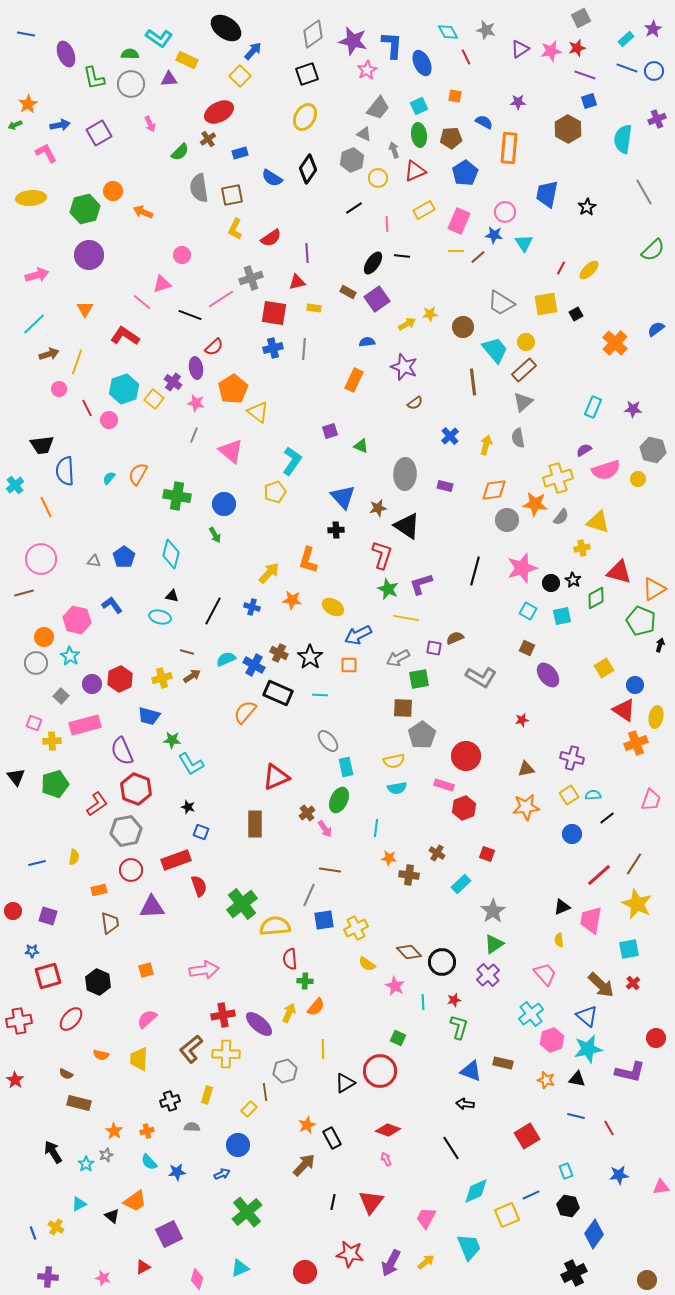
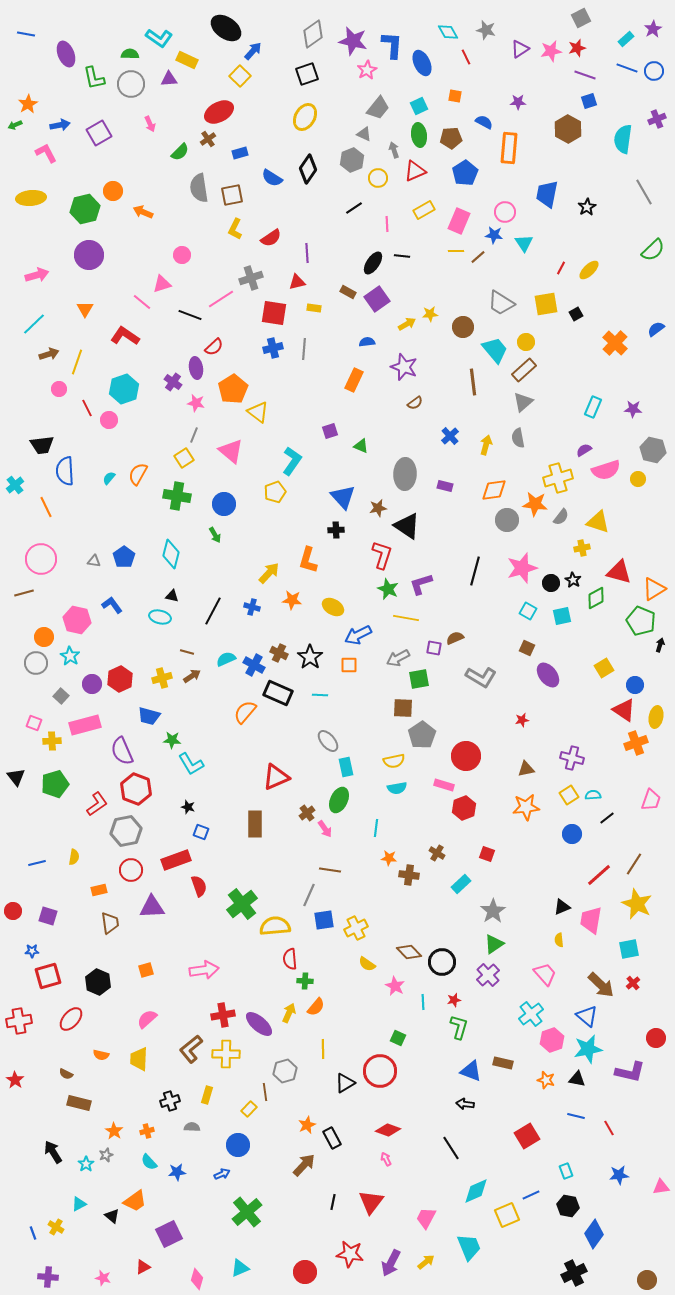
yellow square at (154, 399): moved 30 px right, 59 px down; rotated 18 degrees clockwise
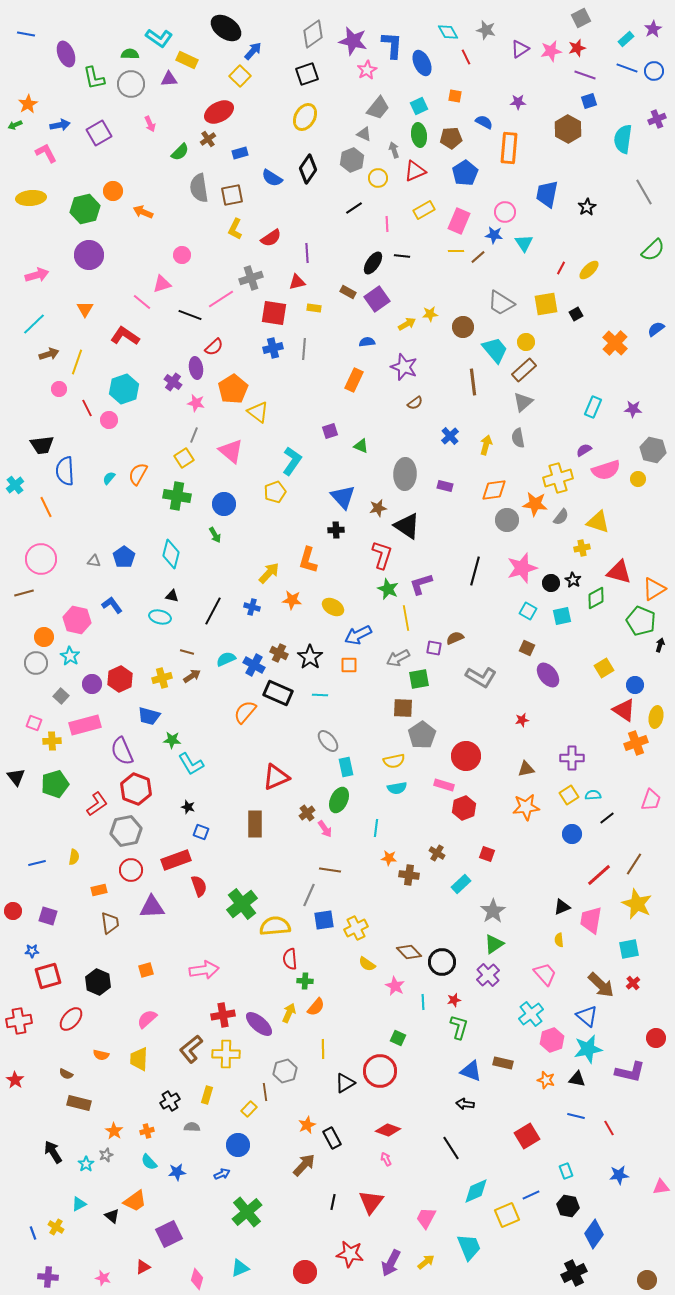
yellow line at (406, 618): rotated 70 degrees clockwise
purple cross at (572, 758): rotated 15 degrees counterclockwise
black cross at (170, 1101): rotated 12 degrees counterclockwise
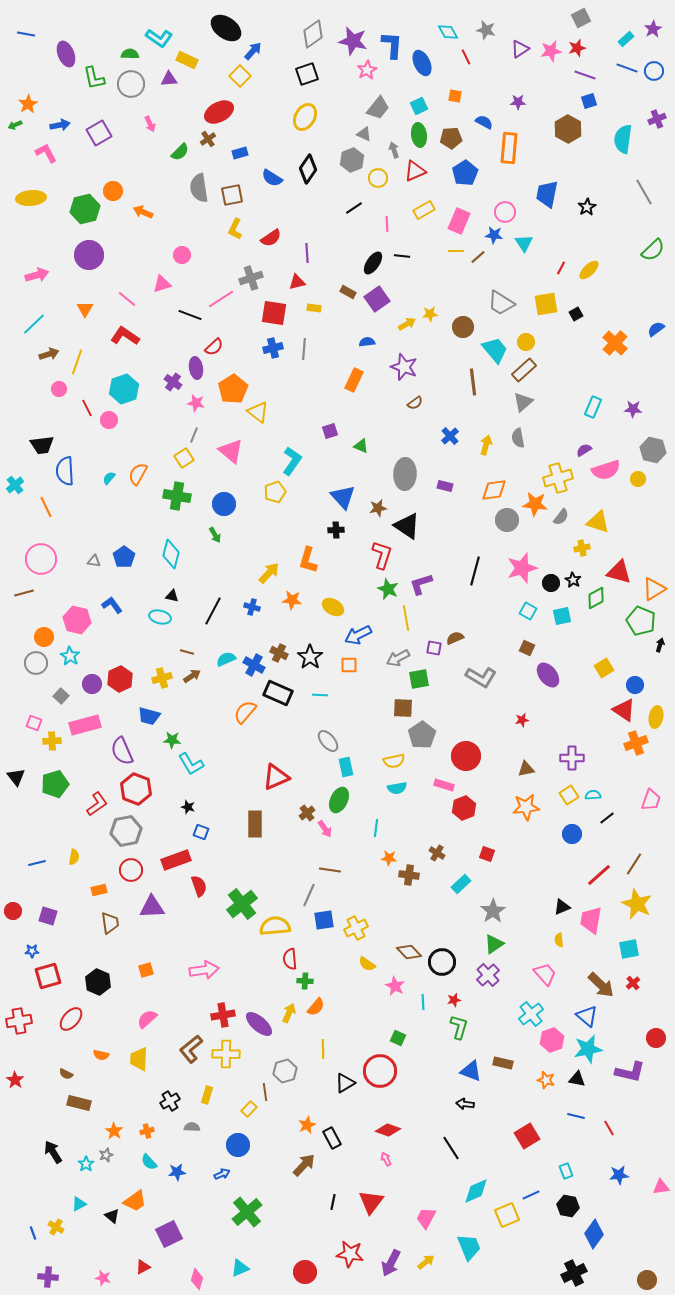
pink line at (142, 302): moved 15 px left, 3 px up
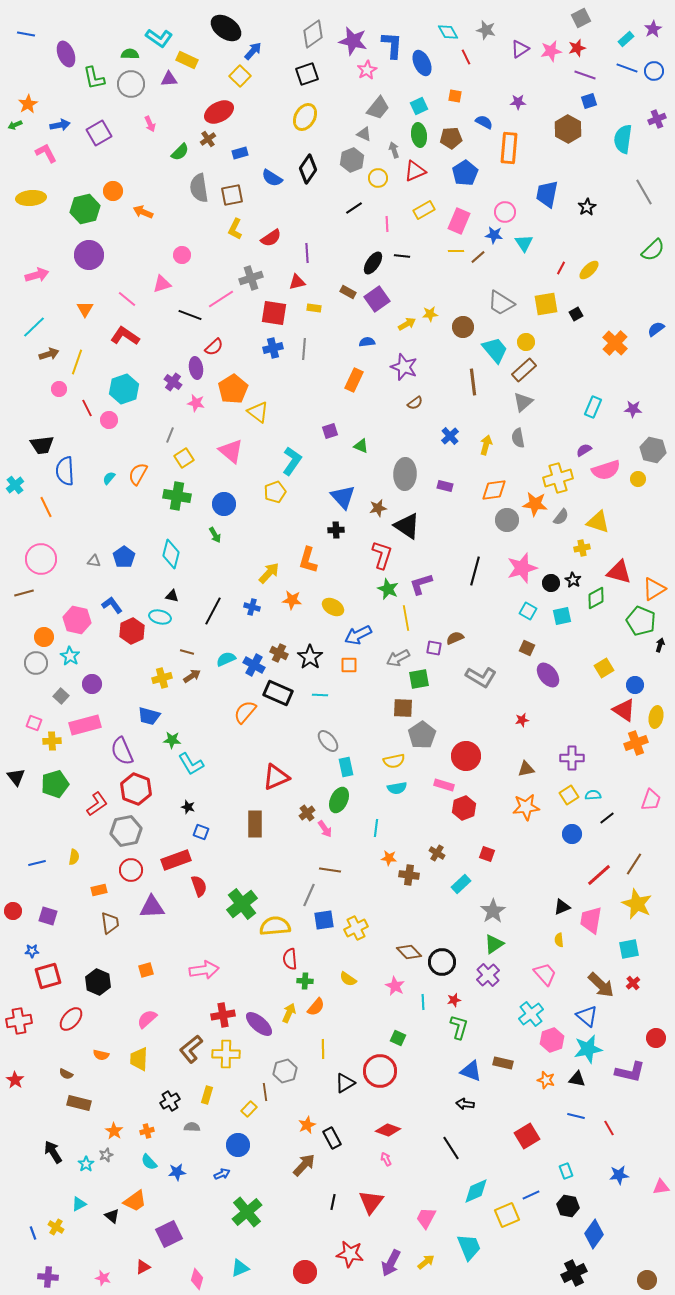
cyan line at (34, 324): moved 3 px down
gray line at (194, 435): moved 24 px left
red hexagon at (120, 679): moved 12 px right, 48 px up
yellow semicircle at (367, 964): moved 19 px left, 15 px down
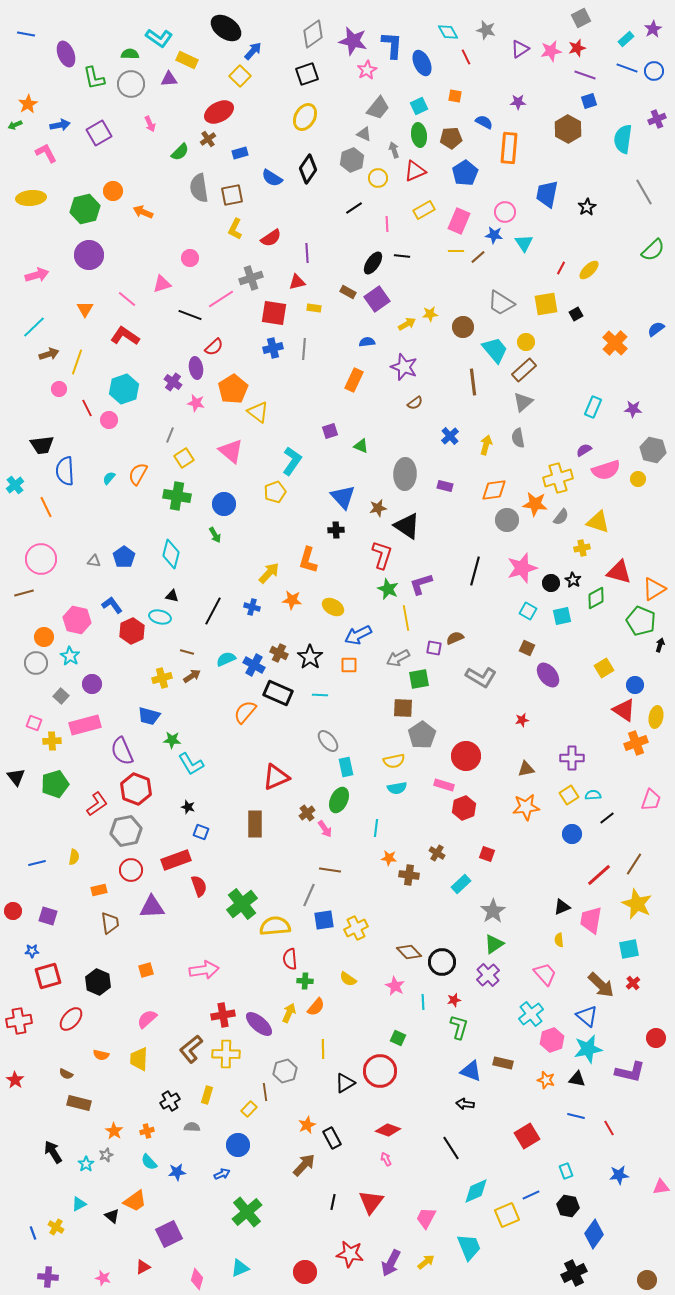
pink circle at (182, 255): moved 8 px right, 3 px down
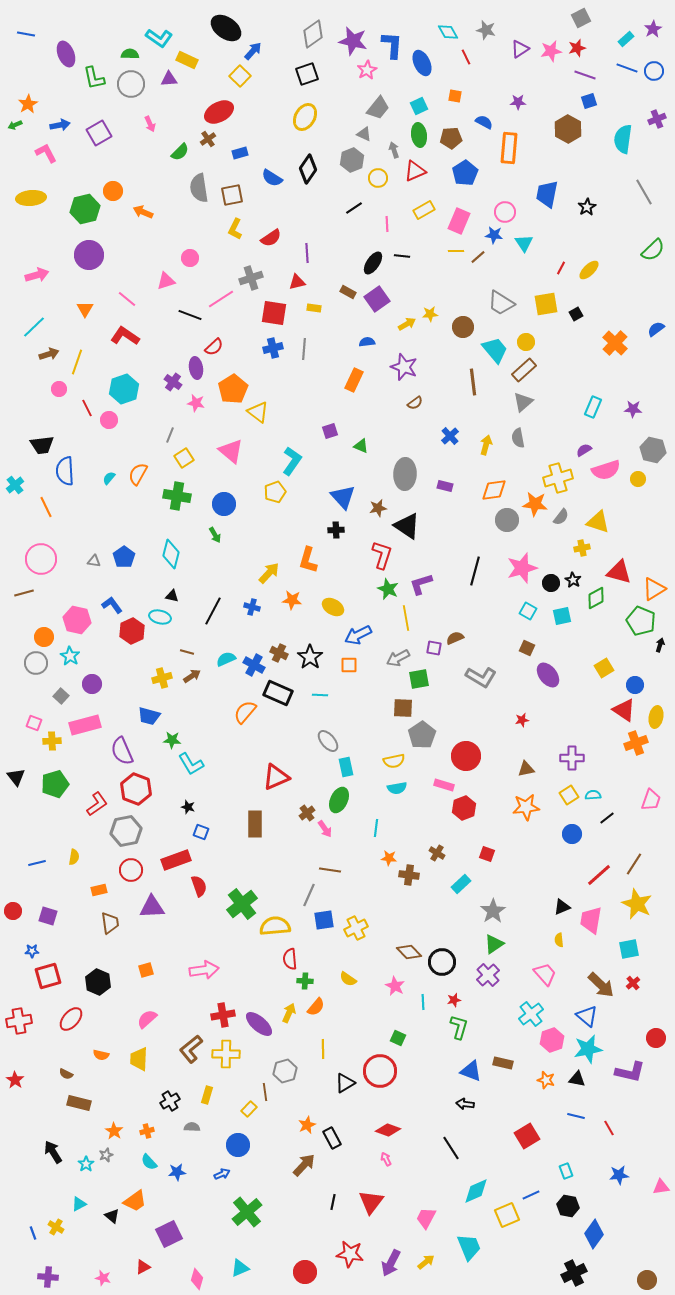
pink triangle at (162, 284): moved 4 px right, 3 px up
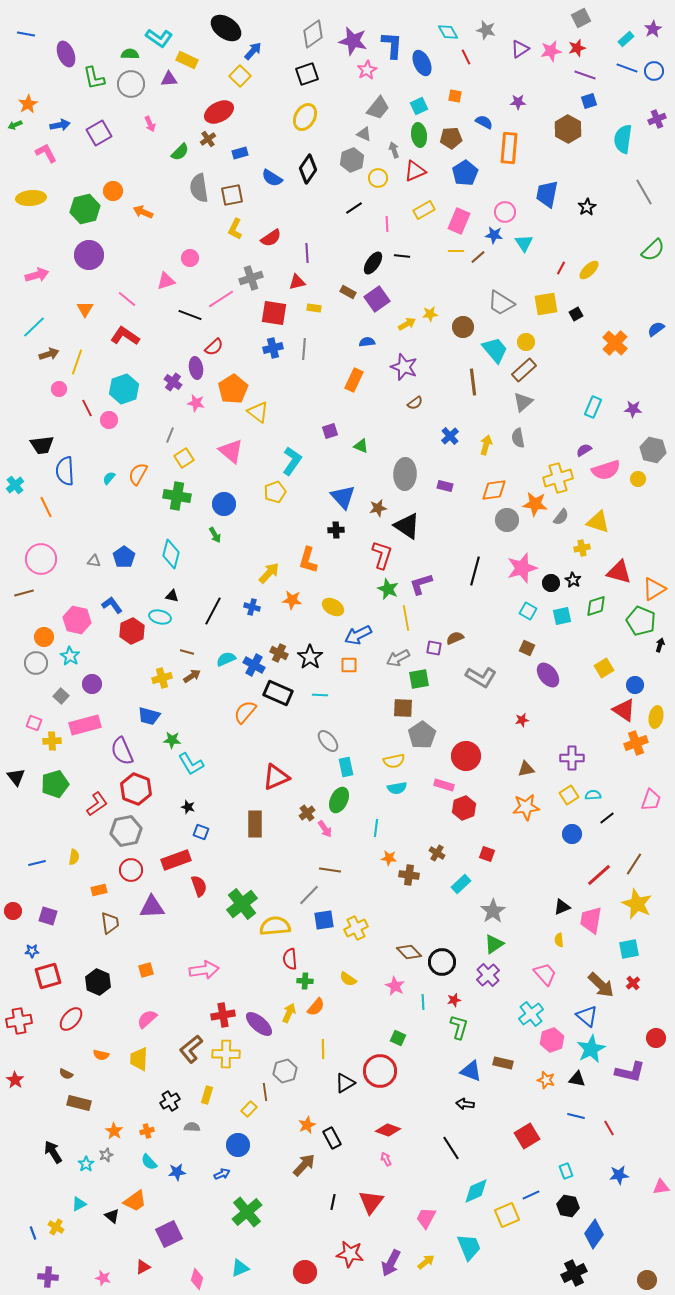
green diamond at (596, 598): moved 8 px down; rotated 10 degrees clockwise
gray line at (309, 895): rotated 20 degrees clockwise
cyan star at (588, 1049): moved 3 px right; rotated 16 degrees counterclockwise
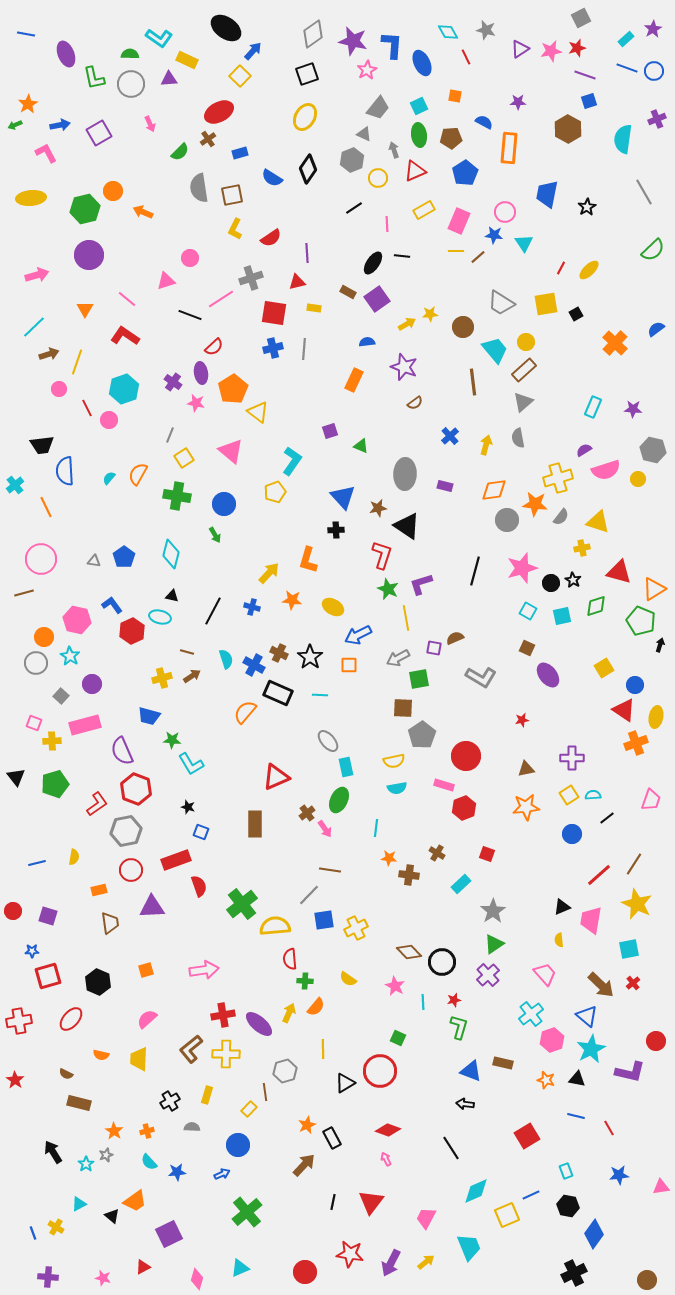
purple ellipse at (196, 368): moved 5 px right, 5 px down
cyan semicircle at (226, 659): rotated 96 degrees clockwise
red circle at (656, 1038): moved 3 px down
